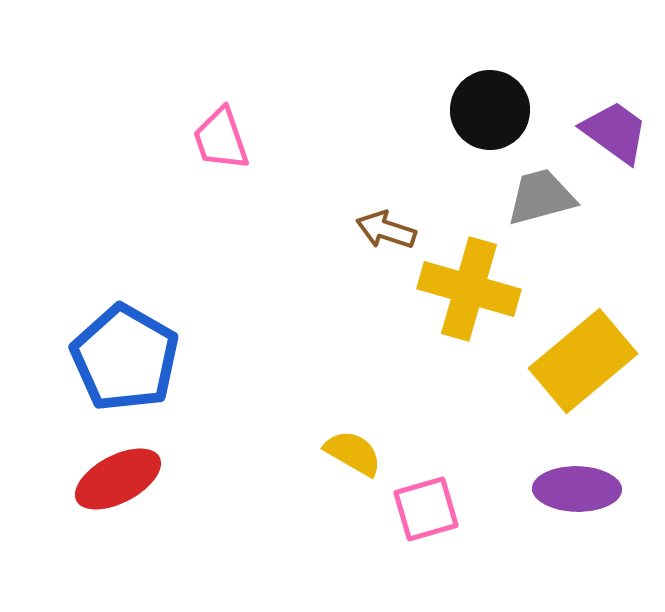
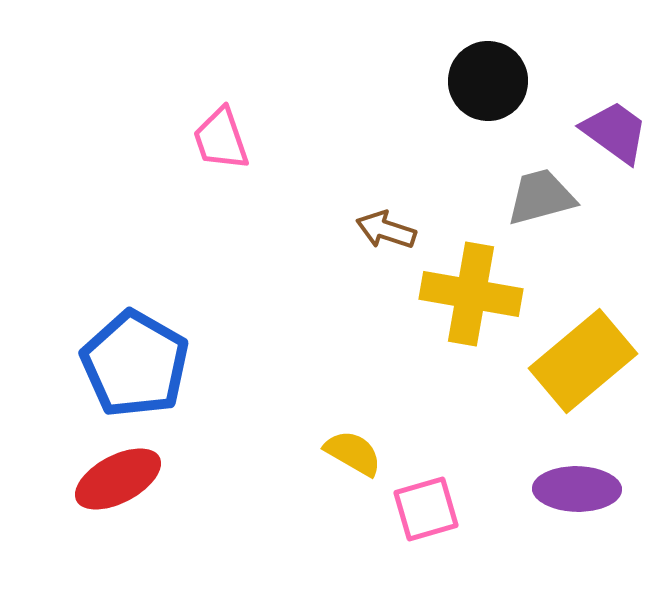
black circle: moved 2 px left, 29 px up
yellow cross: moved 2 px right, 5 px down; rotated 6 degrees counterclockwise
blue pentagon: moved 10 px right, 6 px down
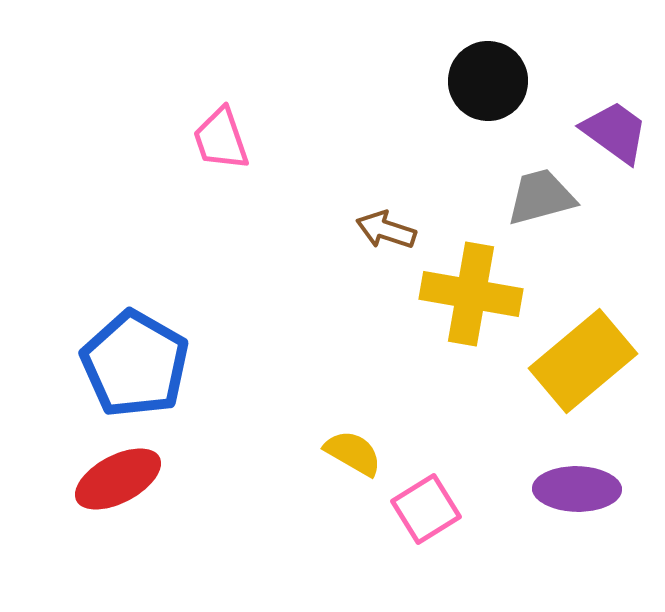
pink square: rotated 16 degrees counterclockwise
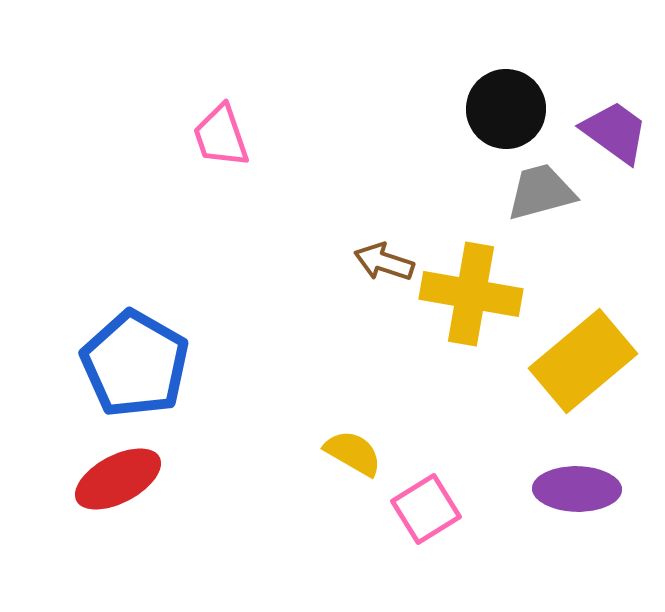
black circle: moved 18 px right, 28 px down
pink trapezoid: moved 3 px up
gray trapezoid: moved 5 px up
brown arrow: moved 2 px left, 32 px down
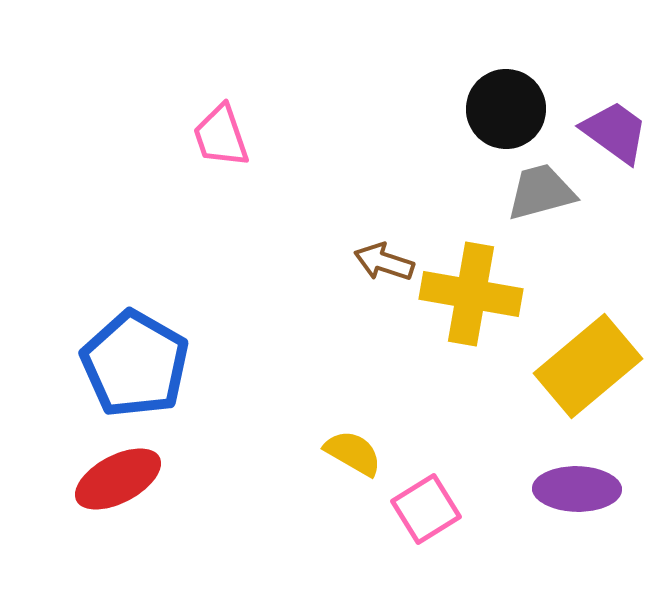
yellow rectangle: moved 5 px right, 5 px down
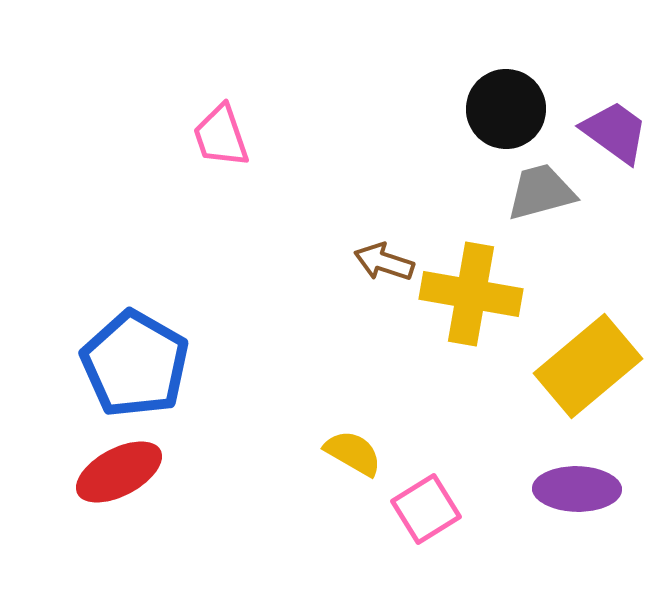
red ellipse: moved 1 px right, 7 px up
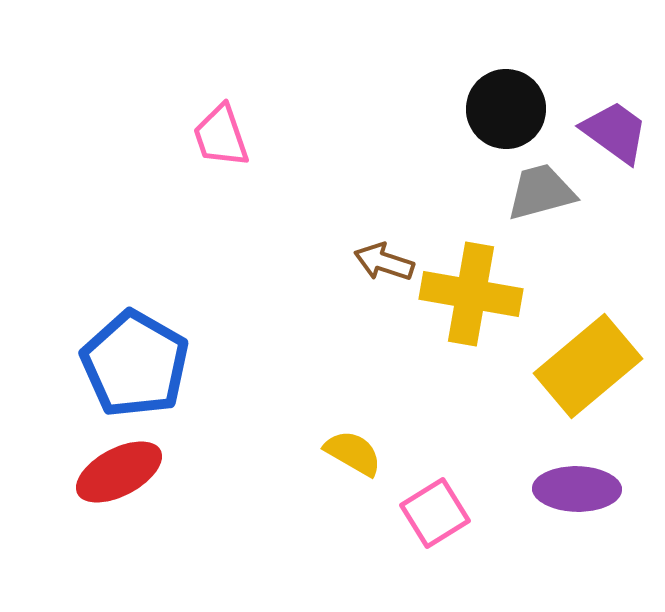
pink square: moved 9 px right, 4 px down
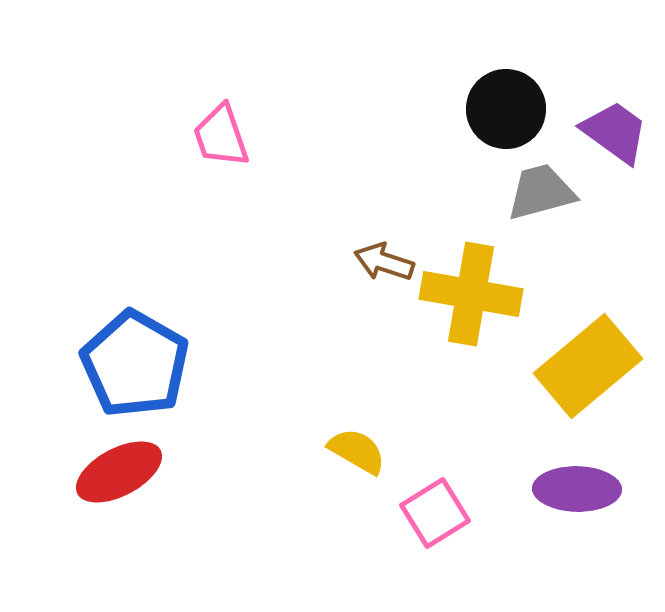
yellow semicircle: moved 4 px right, 2 px up
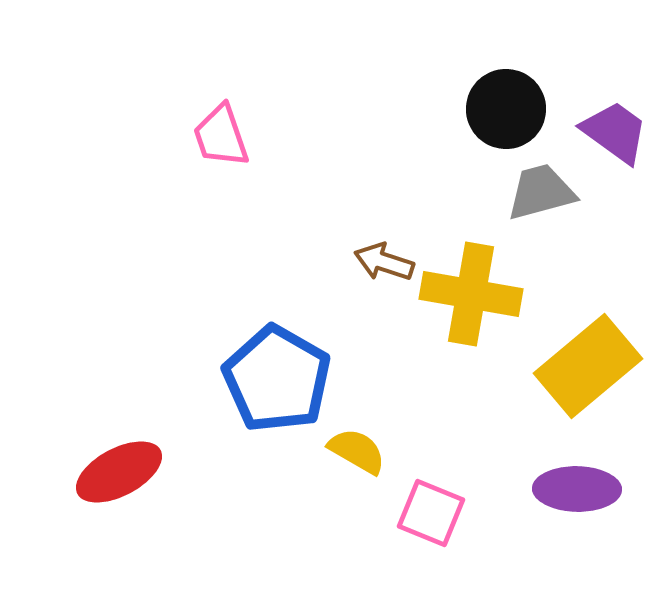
blue pentagon: moved 142 px right, 15 px down
pink square: moved 4 px left; rotated 36 degrees counterclockwise
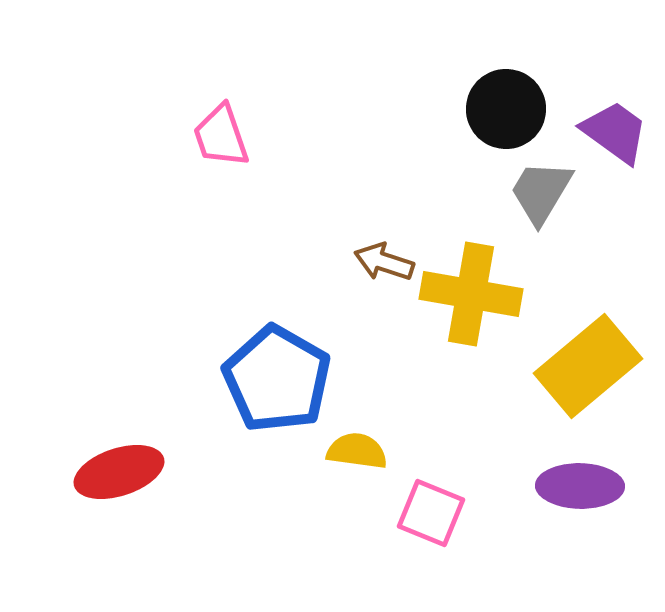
gray trapezoid: rotated 44 degrees counterclockwise
yellow semicircle: rotated 22 degrees counterclockwise
red ellipse: rotated 10 degrees clockwise
purple ellipse: moved 3 px right, 3 px up
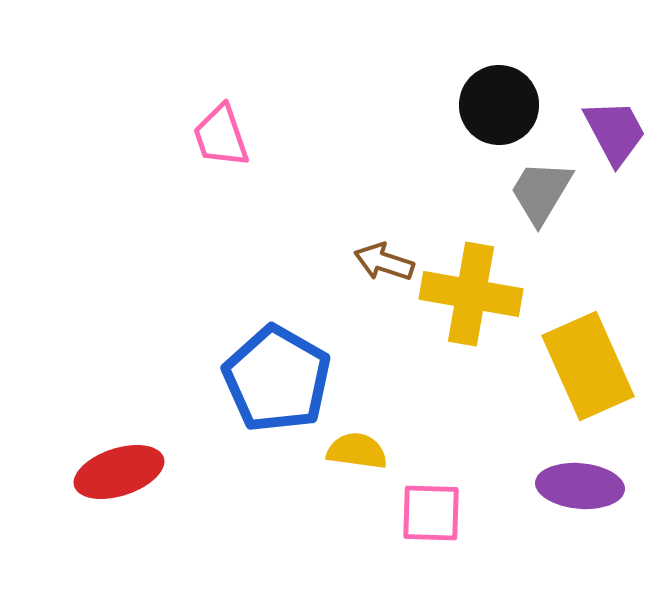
black circle: moved 7 px left, 4 px up
purple trapezoid: rotated 26 degrees clockwise
yellow rectangle: rotated 74 degrees counterclockwise
purple ellipse: rotated 4 degrees clockwise
pink square: rotated 20 degrees counterclockwise
